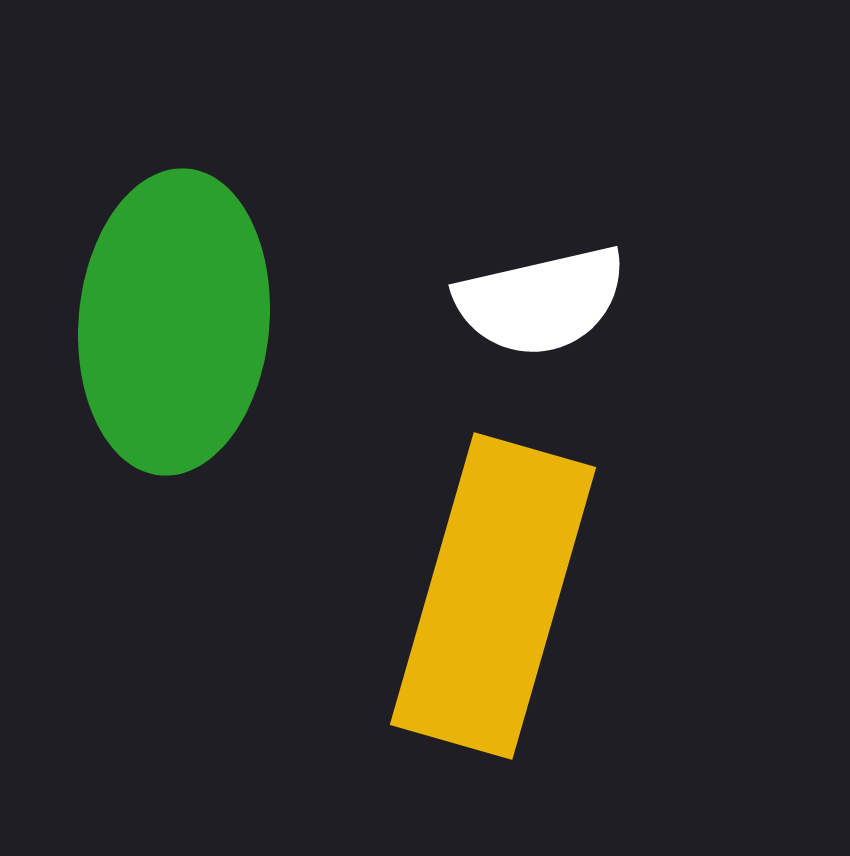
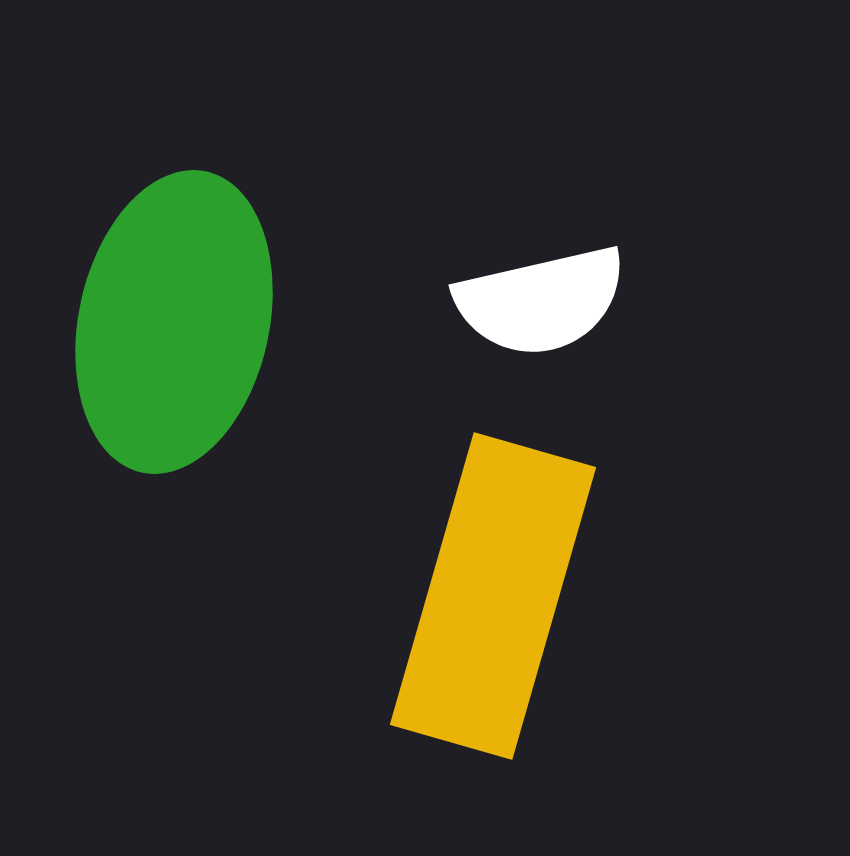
green ellipse: rotated 7 degrees clockwise
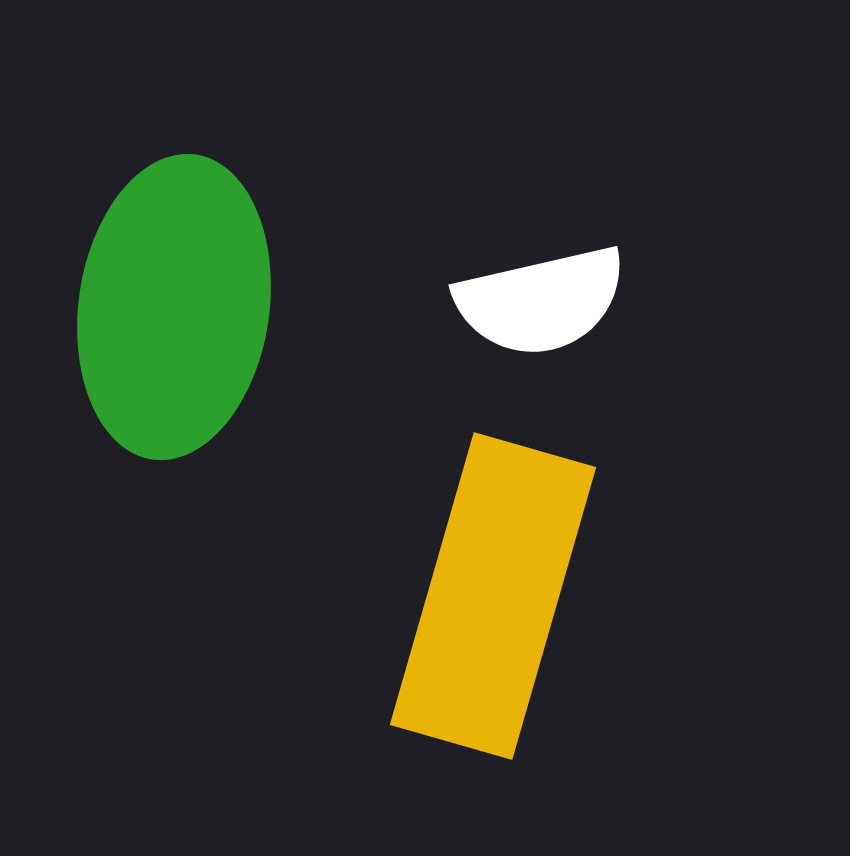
green ellipse: moved 15 px up; rotated 4 degrees counterclockwise
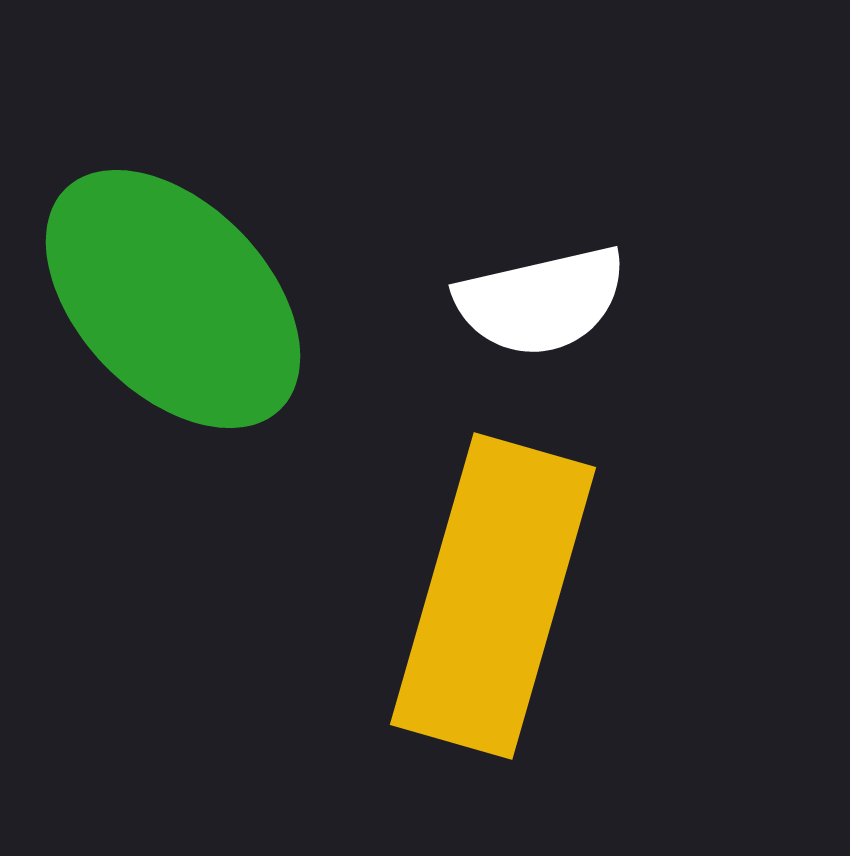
green ellipse: moved 1 px left, 8 px up; rotated 52 degrees counterclockwise
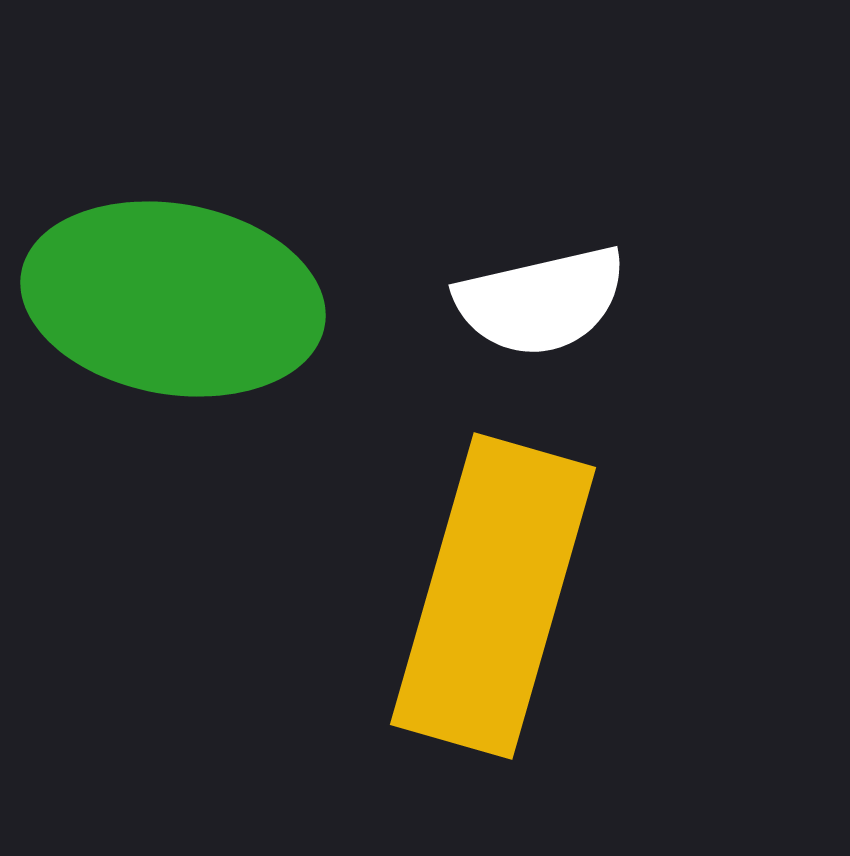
green ellipse: rotated 36 degrees counterclockwise
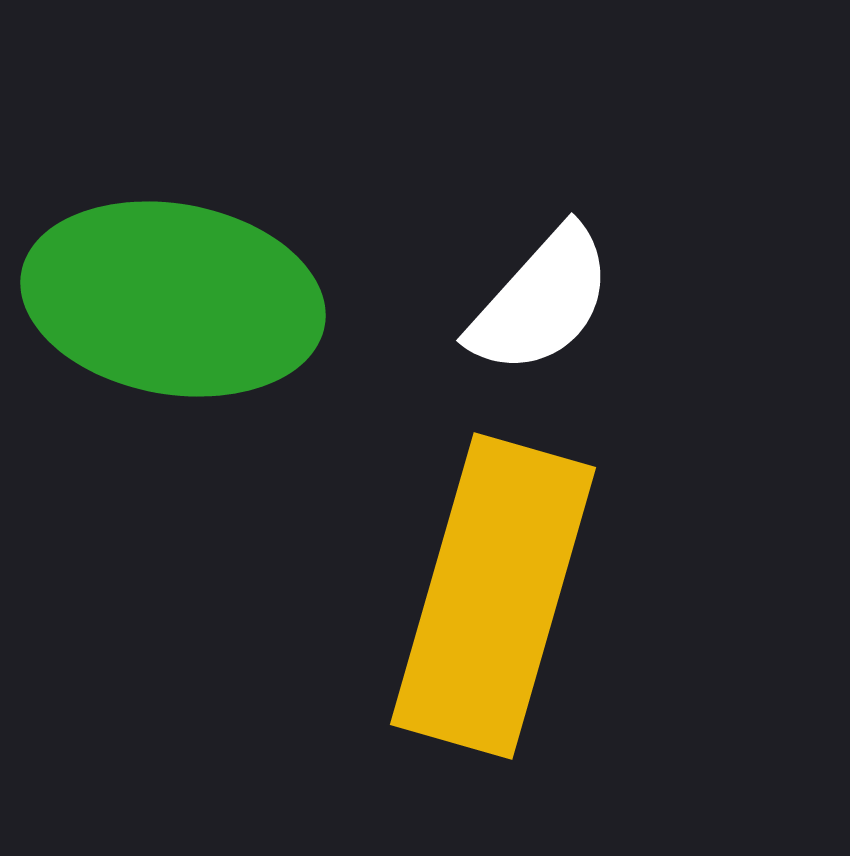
white semicircle: rotated 35 degrees counterclockwise
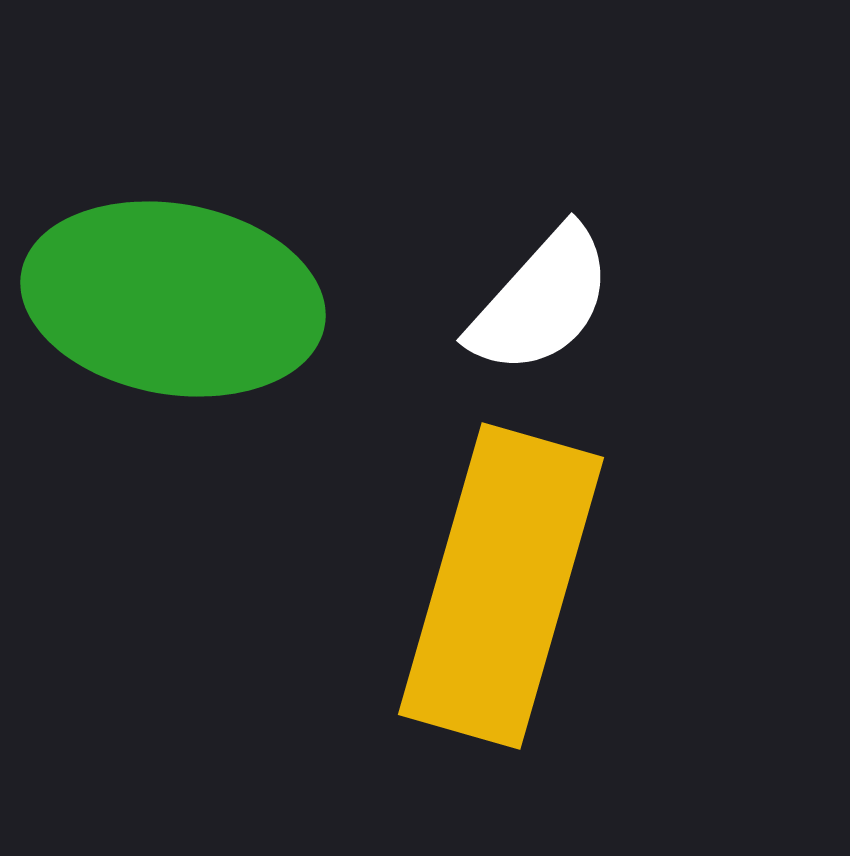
yellow rectangle: moved 8 px right, 10 px up
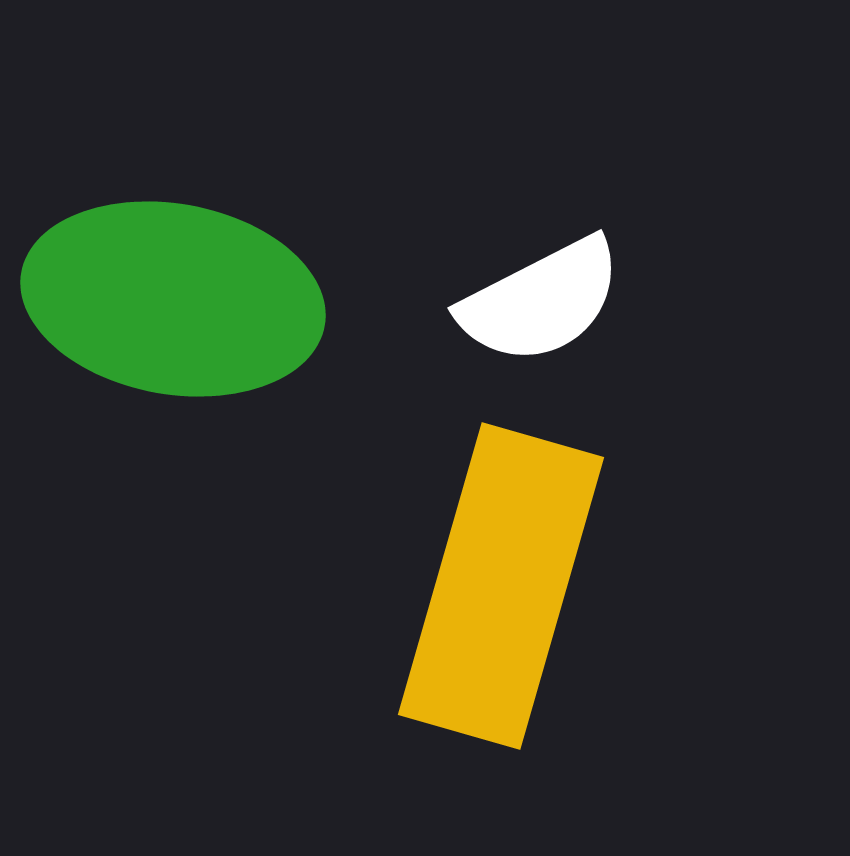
white semicircle: rotated 21 degrees clockwise
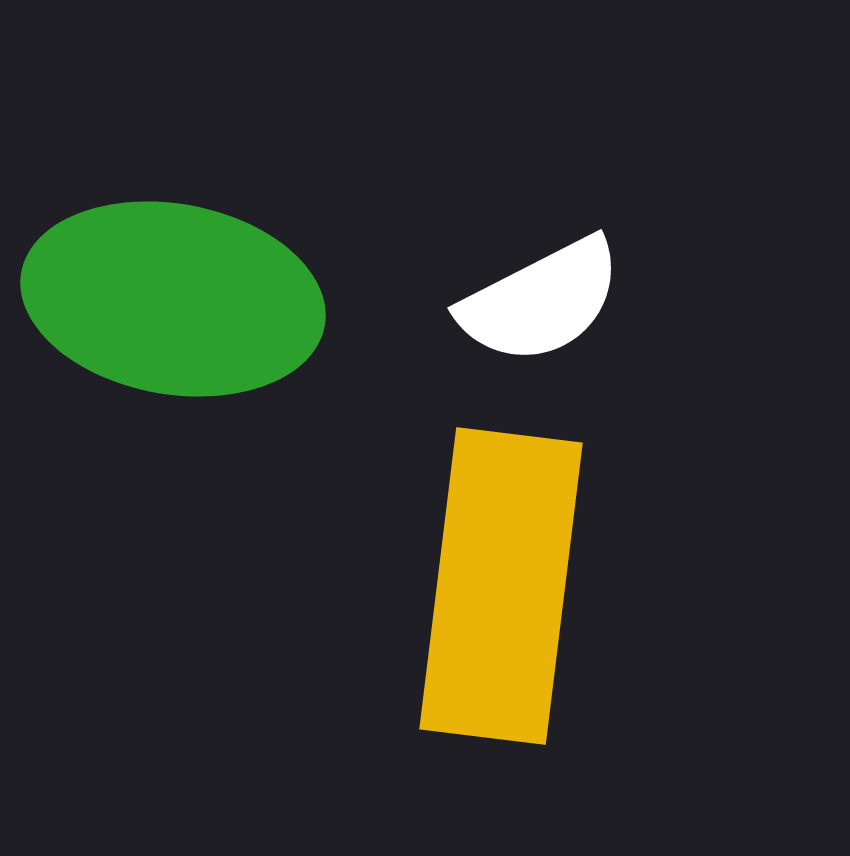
yellow rectangle: rotated 9 degrees counterclockwise
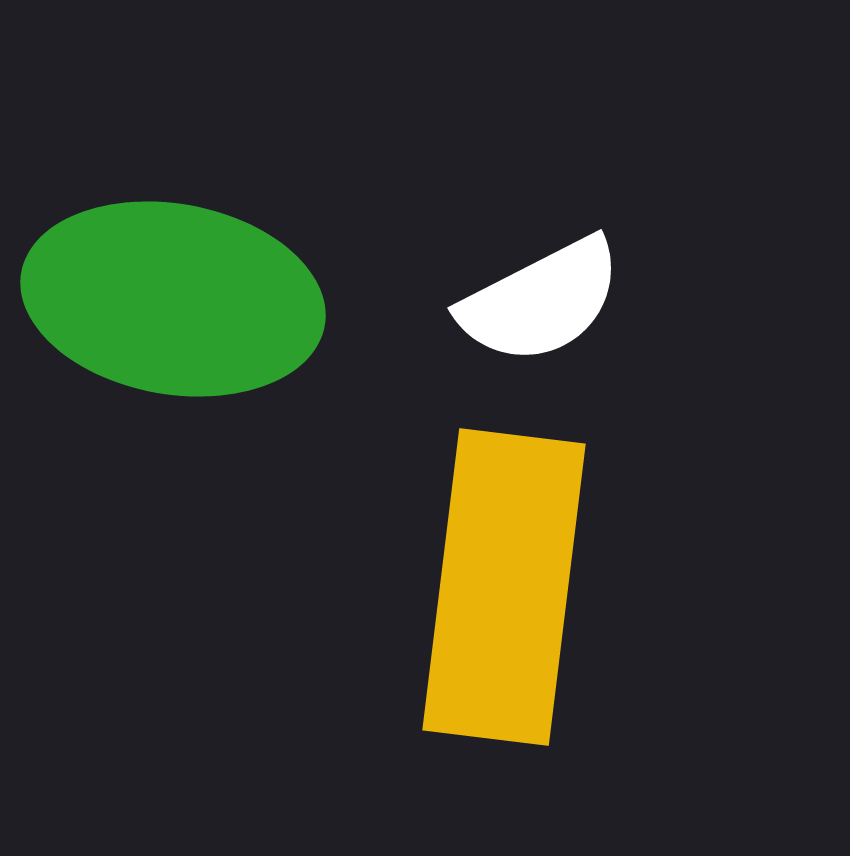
yellow rectangle: moved 3 px right, 1 px down
